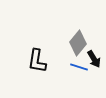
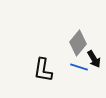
black L-shape: moved 6 px right, 9 px down
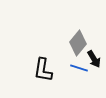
blue line: moved 1 px down
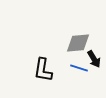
gray diamond: rotated 45 degrees clockwise
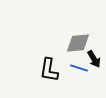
black L-shape: moved 6 px right
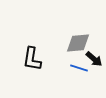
black arrow: rotated 18 degrees counterclockwise
black L-shape: moved 17 px left, 11 px up
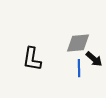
blue line: rotated 72 degrees clockwise
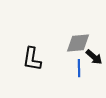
black arrow: moved 2 px up
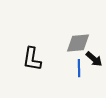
black arrow: moved 2 px down
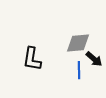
blue line: moved 2 px down
